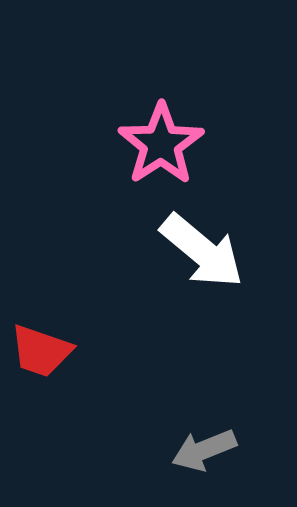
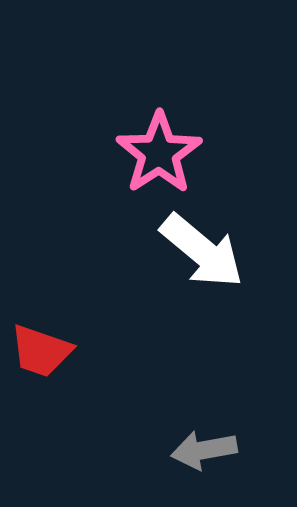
pink star: moved 2 px left, 9 px down
gray arrow: rotated 12 degrees clockwise
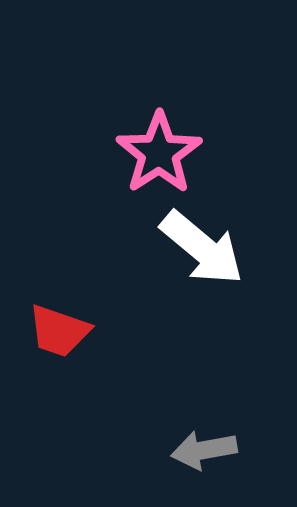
white arrow: moved 3 px up
red trapezoid: moved 18 px right, 20 px up
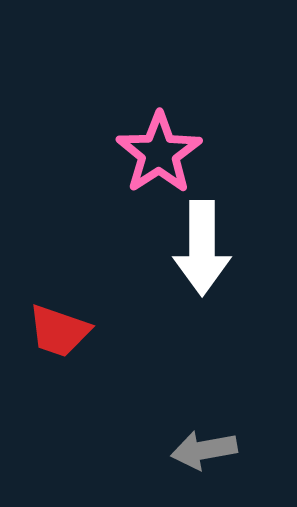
white arrow: rotated 50 degrees clockwise
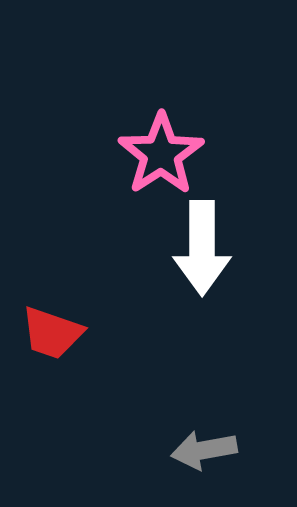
pink star: moved 2 px right, 1 px down
red trapezoid: moved 7 px left, 2 px down
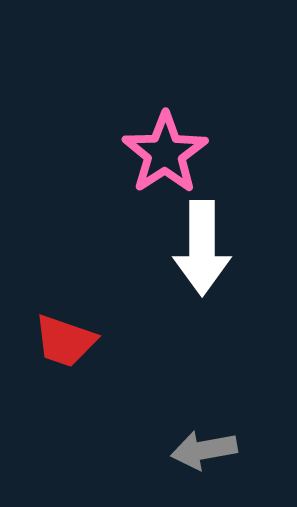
pink star: moved 4 px right, 1 px up
red trapezoid: moved 13 px right, 8 px down
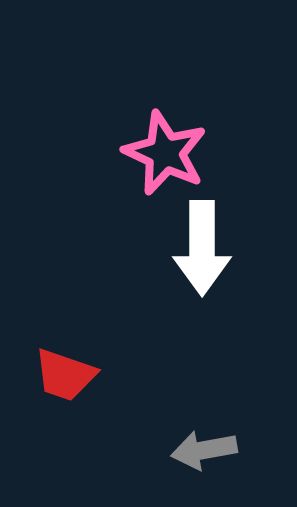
pink star: rotated 14 degrees counterclockwise
red trapezoid: moved 34 px down
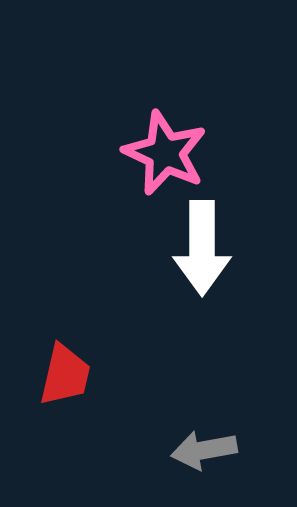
red trapezoid: rotated 96 degrees counterclockwise
